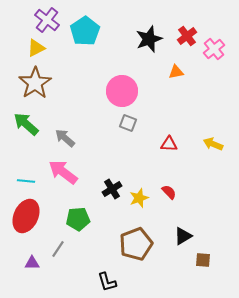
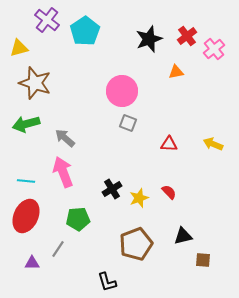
yellow triangle: moved 17 px left; rotated 12 degrees clockwise
brown star: rotated 20 degrees counterclockwise
green arrow: rotated 56 degrees counterclockwise
pink arrow: rotated 32 degrees clockwise
black triangle: rotated 18 degrees clockwise
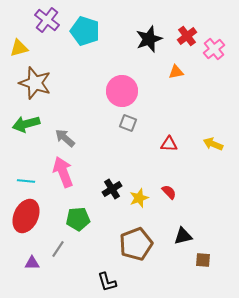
cyan pentagon: rotated 20 degrees counterclockwise
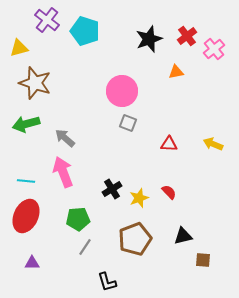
brown pentagon: moved 1 px left, 5 px up
gray line: moved 27 px right, 2 px up
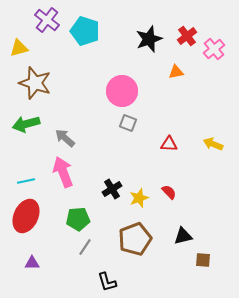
cyan line: rotated 18 degrees counterclockwise
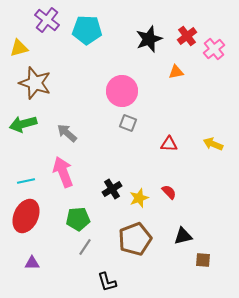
cyan pentagon: moved 2 px right, 1 px up; rotated 16 degrees counterclockwise
green arrow: moved 3 px left
gray arrow: moved 2 px right, 5 px up
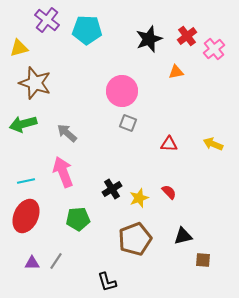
gray line: moved 29 px left, 14 px down
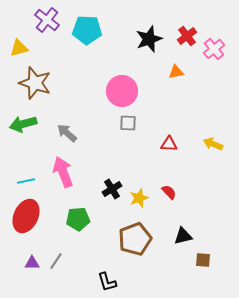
gray square: rotated 18 degrees counterclockwise
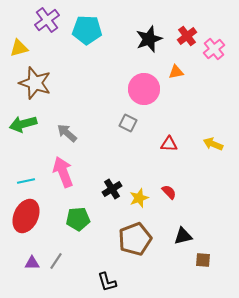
purple cross: rotated 15 degrees clockwise
pink circle: moved 22 px right, 2 px up
gray square: rotated 24 degrees clockwise
